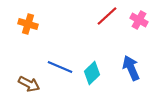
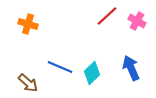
pink cross: moved 2 px left, 1 px down
brown arrow: moved 1 px left, 1 px up; rotated 15 degrees clockwise
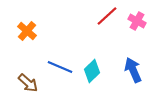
orange cross: moved 1 px left, 7 px down; rotated 24 degrees clockwise
blue arrow: moved 2 px right, 2 px down
cyan diamond: moved 2 px up
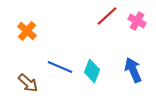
cyan diamond: rotated 25 degrees counterclockwise
